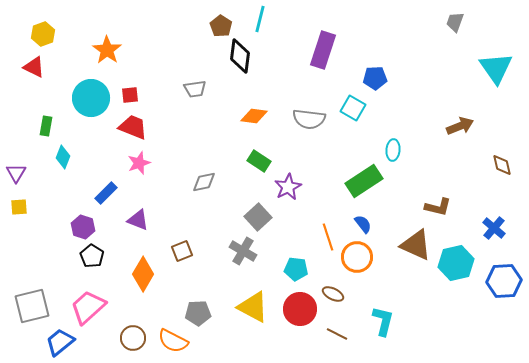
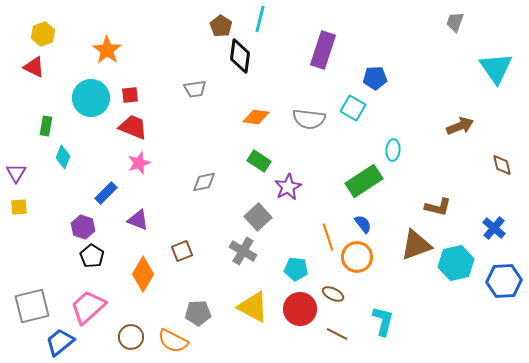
orange diamond at (254, 116): moved 2 px right, 1 px down
brown triangle at (416, 245): rotated 44 degrees counterclockwise
brown circle at (133, 338): moved 2 px left, 1 px up
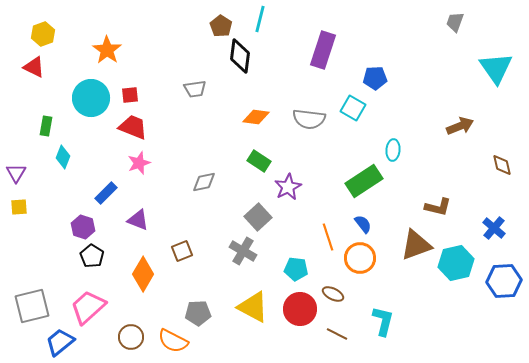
orange circle at (357, 257): moved 3 px right, 1 px down
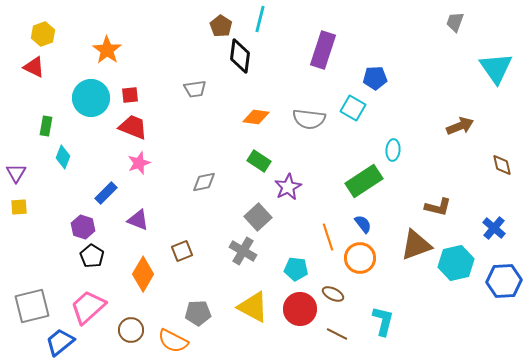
brown circle at (131, 337): moved 7 px up
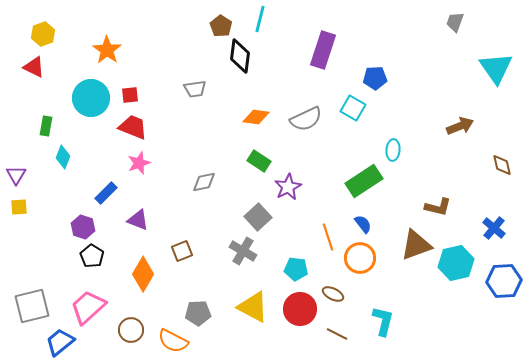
gray semicircle at (309, 119): moved 3 px left; rotated 32 degrees counterclockwise
purple triangle at (16, 173): moved 2 px down
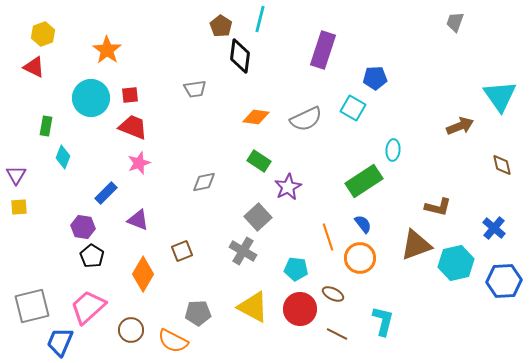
cyan triangle at (496, 68): moved 4 px right, 28 px down
purple hexagon at (83, 227): rotated 10 degrees counterclockwise
blue trapezoid at (60, 342): rotated 28 degrees counterclockwise
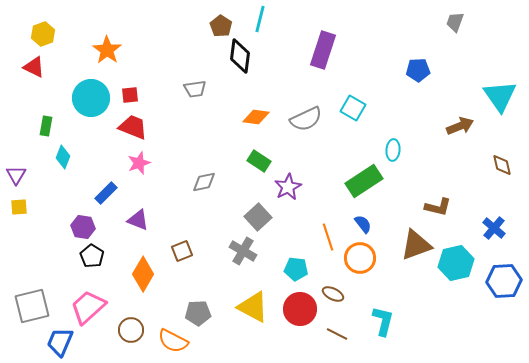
blue pentagon at (375, 78): moved 43 px right, 8 px up
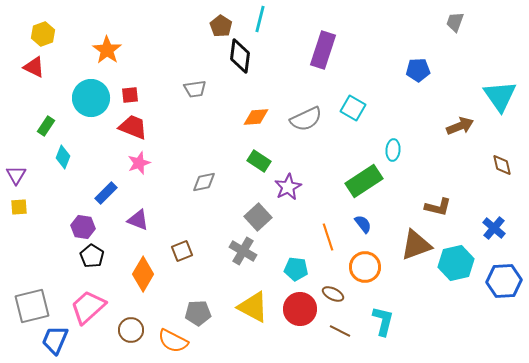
orange diamond at (256, 117): rotated 12 degrees counterclockwise
green rectangle at (46, 126): rotated 24 degrees clockwise
orange circle at (360, 258): moved 5 px right, 9 px down
brown line at (337, 334): moved 3 px right, 3 px up
blue trapezoid at (60, 342): moved 5 px left, 2 px up
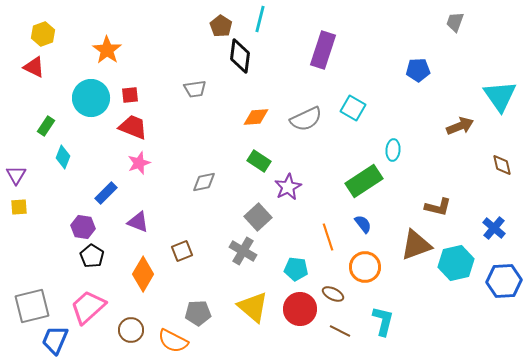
purple triangle at (138, 220): moved 2 px down
yellow triangle at (253, 307): rotated 12 degrees clockwise
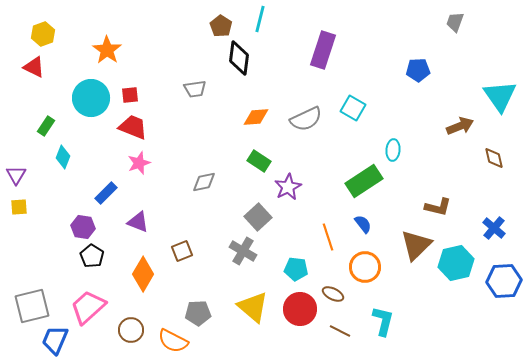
black diamond at (240, 56): moved 1 px left, 2 px down
brown diamond at (502, 165): moved 8 px left, 7 px up
brown triangle at (416, 245): rotated 24 degrees counterclockwise
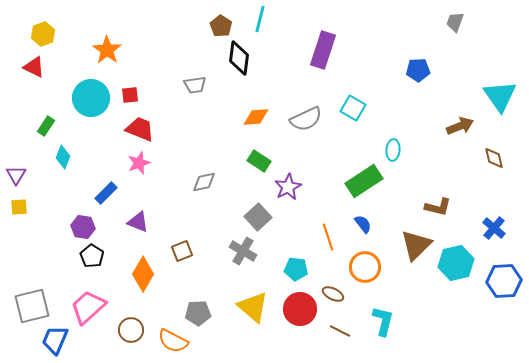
gray trapezoid at (195, 89): moved 4 px up
red trapezoid at (133, 127): moved 7 px right, 2 px down
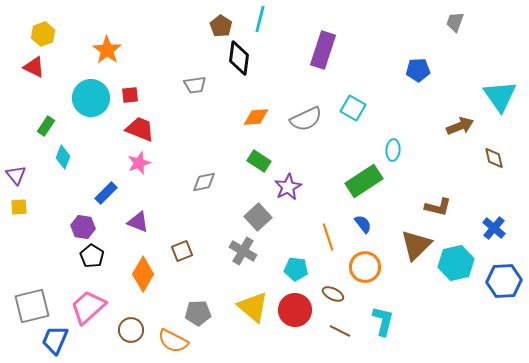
purple triangle at (16, 175): rotated 10 degrees counterclockwise
red circle at (300, 309): moved 5 px left, 1 px down
